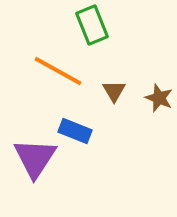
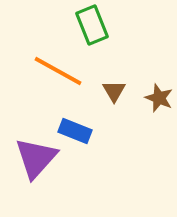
purple triangle: moved 1 px right; rotated 9 degrees clockwise
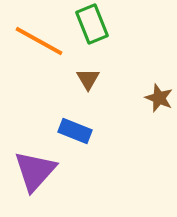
green rectangle: moved 1 px up
orange line: moved 19 px left, 30 px up
brown triangle: moved 26 px left, 12 px up
purple triangle: moved 1 px left, 13 px down
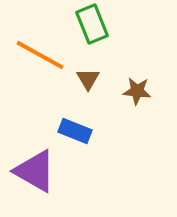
orange line: moved 1 px right, 14 px down
brown star: moved 22 px left, 7 px up; rotated 16 degrees counterclockwise
purple triangle: rotated 42 degrees counterclockwise
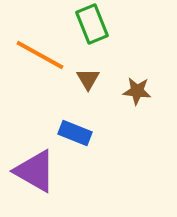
blue rectangle: moved 2 px down
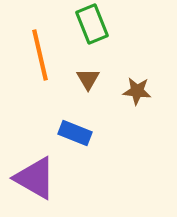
orange line: rotated 48 degrees clockwise
purple triangle: moved 7 px down
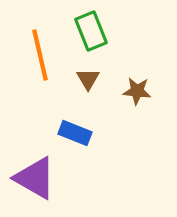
green rectangle: moved 1 px left, 7 px down
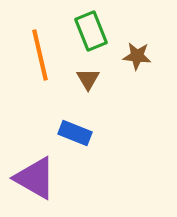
brown star: moved 35 px up
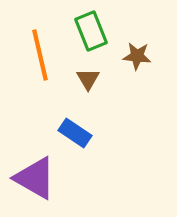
blue rectangle: rotated 12 degrees clockwise
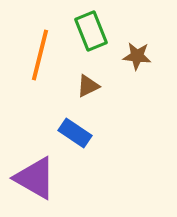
orange line: rotated 27 degrees clockwise
brown triangle: moved 7 px down; rotated 35 degrees clockwise
